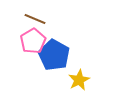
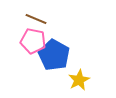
brown line: moved 1 px right
pink pentagon: rotated 30 degrees counterclockwise
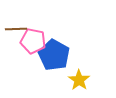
brown line: moved 20 px left, 10 px down; rotated 25 degrees counterclockwise
yellow star: rotated 10 degrees counterclockwise
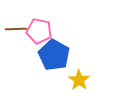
pink pentagon: moved 6 px right, 10 px up
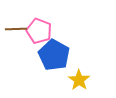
pink pentagon: rotated 10 degrees clockwise
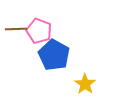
yellow star: moved 6 px right, 4 px down
